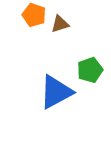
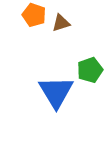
brown triangle: moved 1 px right, 1 px up
blue triangle: rotated 33 degrees counterclockwise
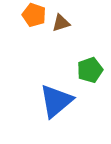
blue triangle: moved 9 px down; rotated 21 degrees clockwise
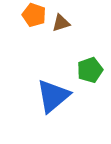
blue triangle: moved 3 px left, 5 px up
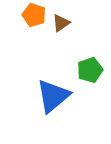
brown triangle: rotated 18 degrees counterclockwise
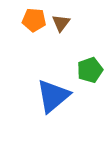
orange pentagon: moved 5 px down; rotated 15 degrees counterclockwise
brown triangle: rotated 18 degrees counterclockwise
